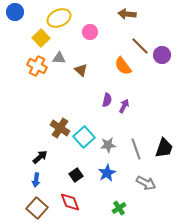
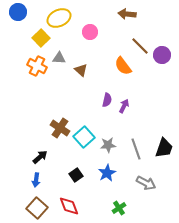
blue circle: moved 3 px right
red diamond: moved 1 px left, 4 px down
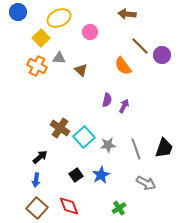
blue star: moved 6 px left, 2 px down
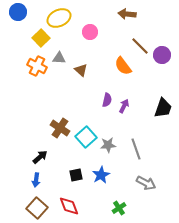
cyan square: moved 2 px right
black trapezoid: moved 1 px left, 40 px up
black square: rotated 24 degrees clockwise
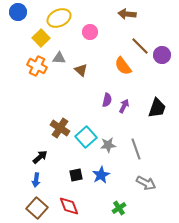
black trapezoid: moved 6 px left
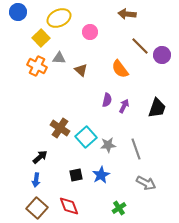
orange semicircle: moved 3 px left, 3 px down
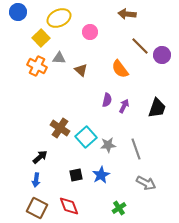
brown square: rotated 15 degrees counterclockwise
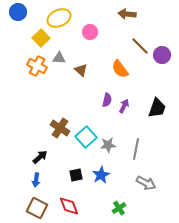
gray line: rotated 30 degrees clockwise
